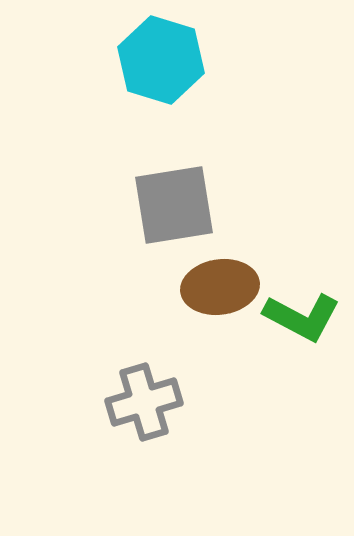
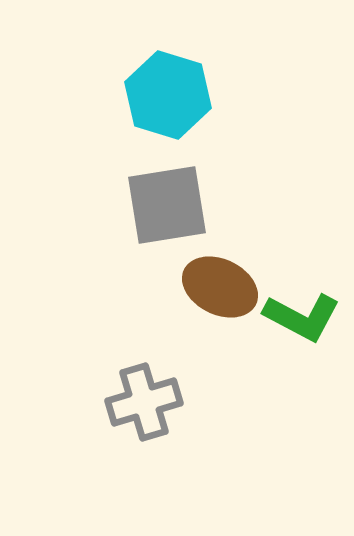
cyan hexagon: moved 7 px right, 35 px down
gray square: moved 7 px left
brown ellipse: rotated 34 degrees clockwise
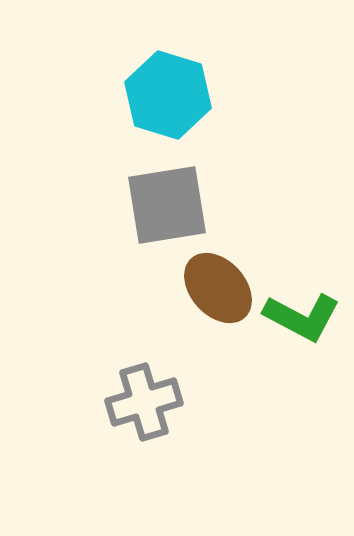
brown ellipse: moved 2 px left, 1 px down; rotated 22 degrees clockwise
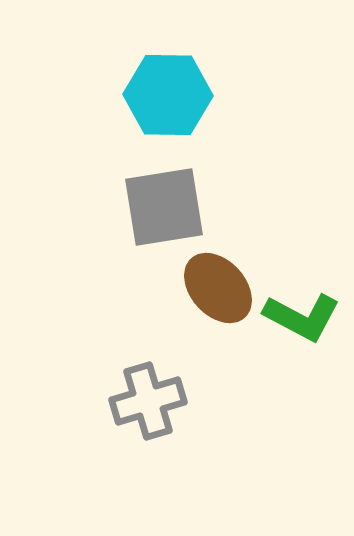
cyan hexagon: rotated 16 degrees counterclockwise
gray square: moved 3 px left, 2 px down
gray cross: moved 4 px right, 1 px up
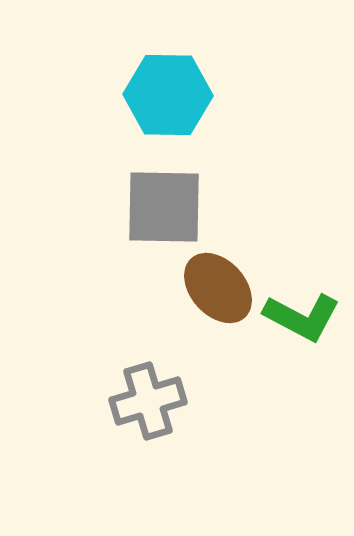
gray square: rotated 10 degrees clockwise
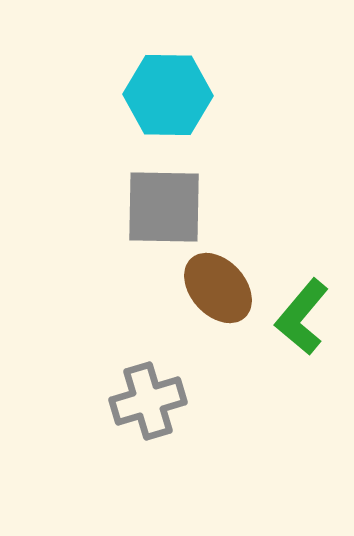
green L-shape: rotated 102 degrees clockwise
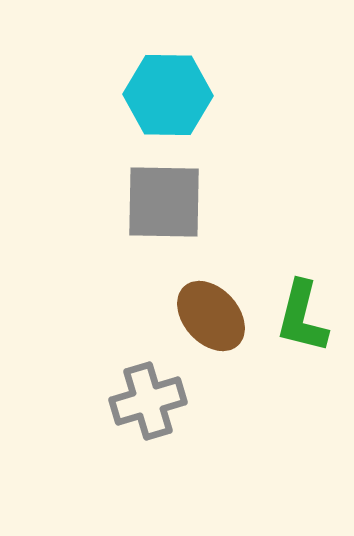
gray square: moved 5 px up
brown ellipse: moved 7 px left, 28 px down
green L-shape: rotated 26 degrees counterclockwise
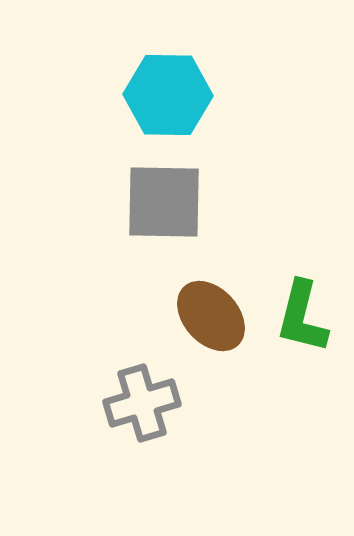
gray cross: moved 6 px left, 2 px down
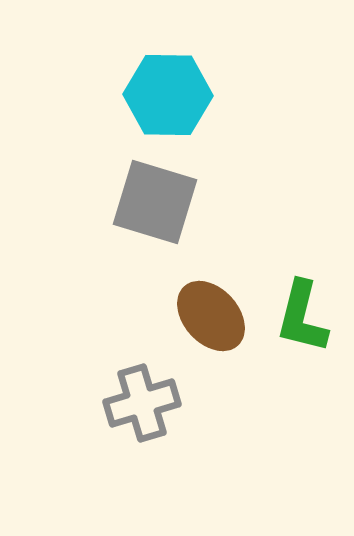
gray square: moved 9 px left; rotated 16 degrees clockwise
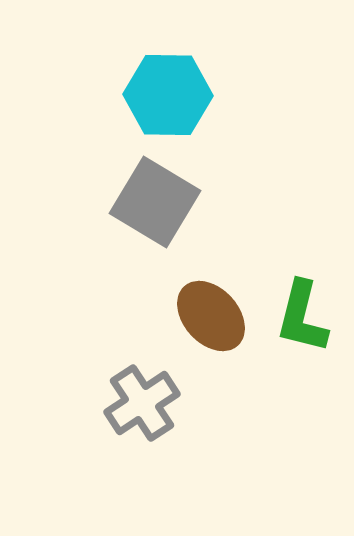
gray square: rotated 14 degrees clockwise
gray cross: rotated 16 degrees counterclockwise
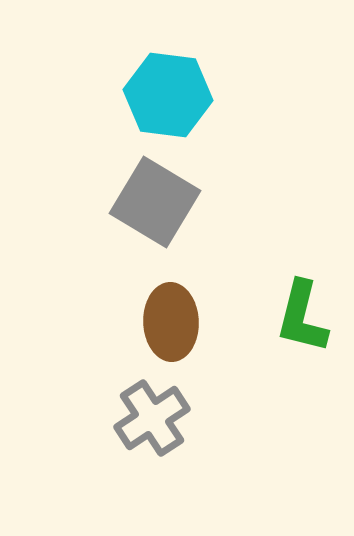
cyan hexagon: rotated 6 degrees clockwise
brown ellipse: moved 40 px left, 6 px down; rotated 40 degrees clockwise
gray cross: moved 10 px right, 15 px down
